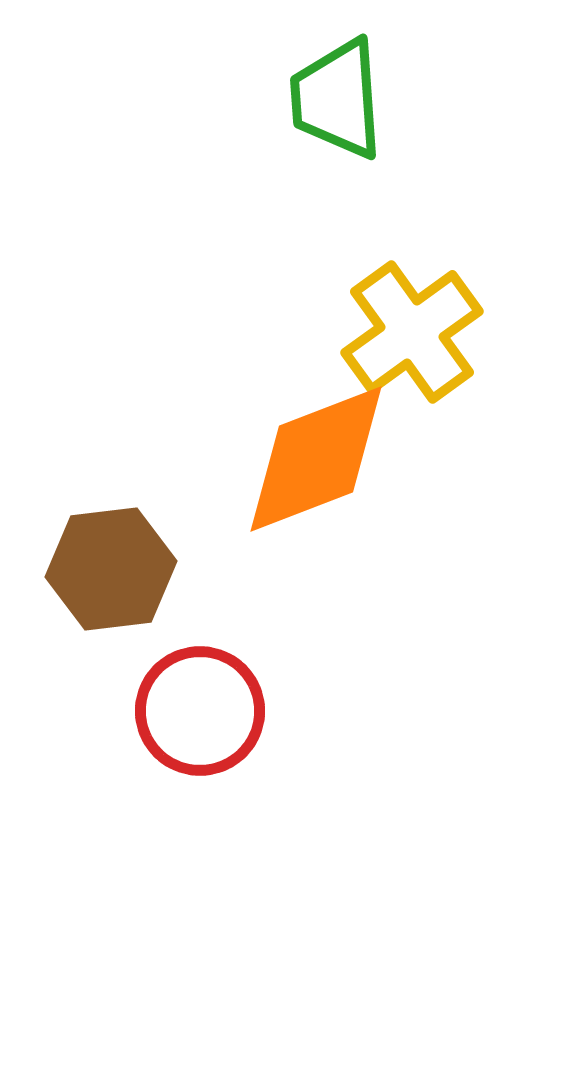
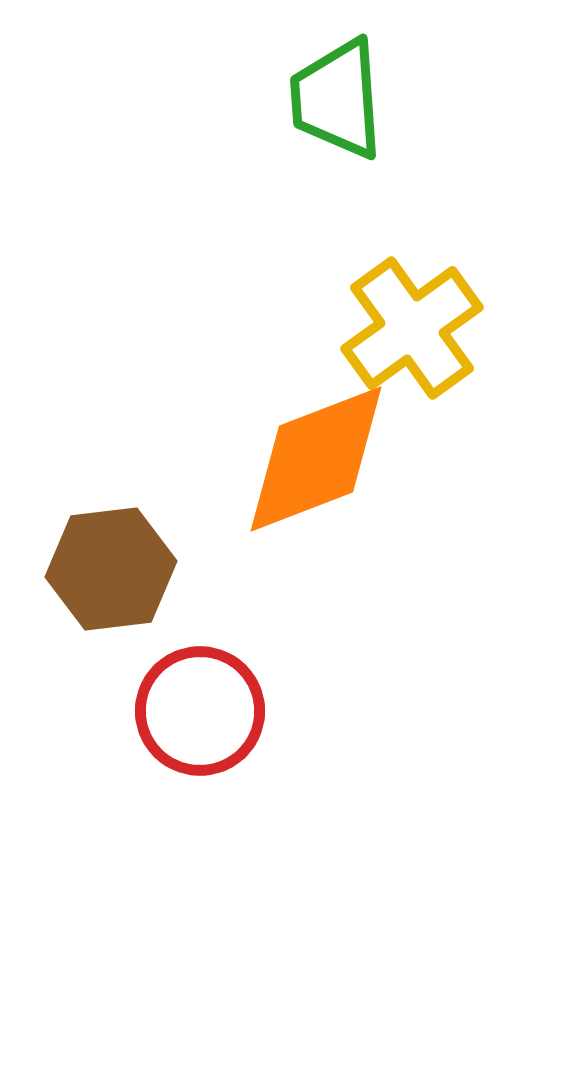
yellow cross: moved 4 px up
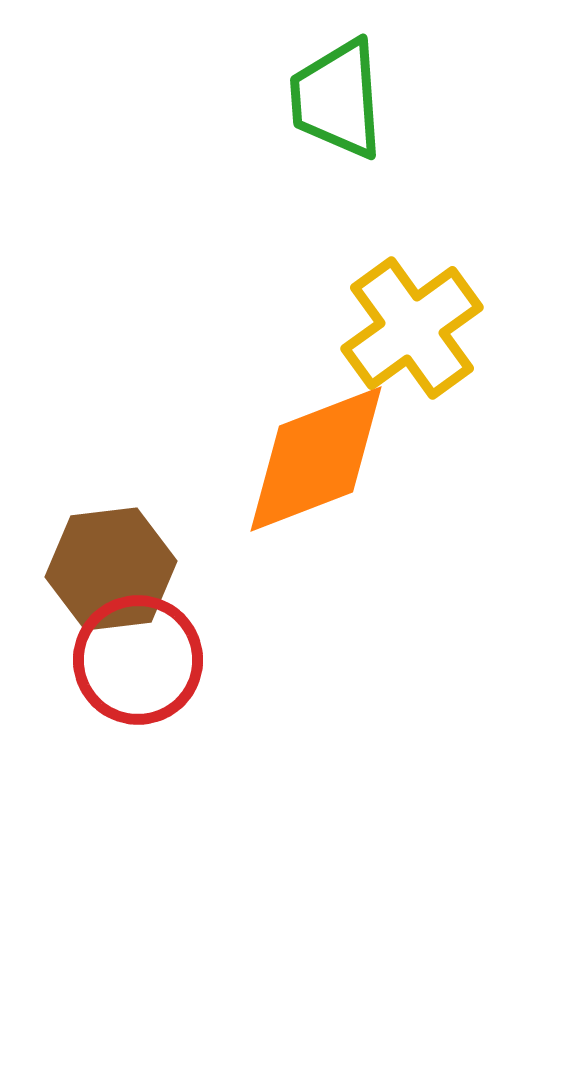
red circle: moved 62 px left, 51 px up
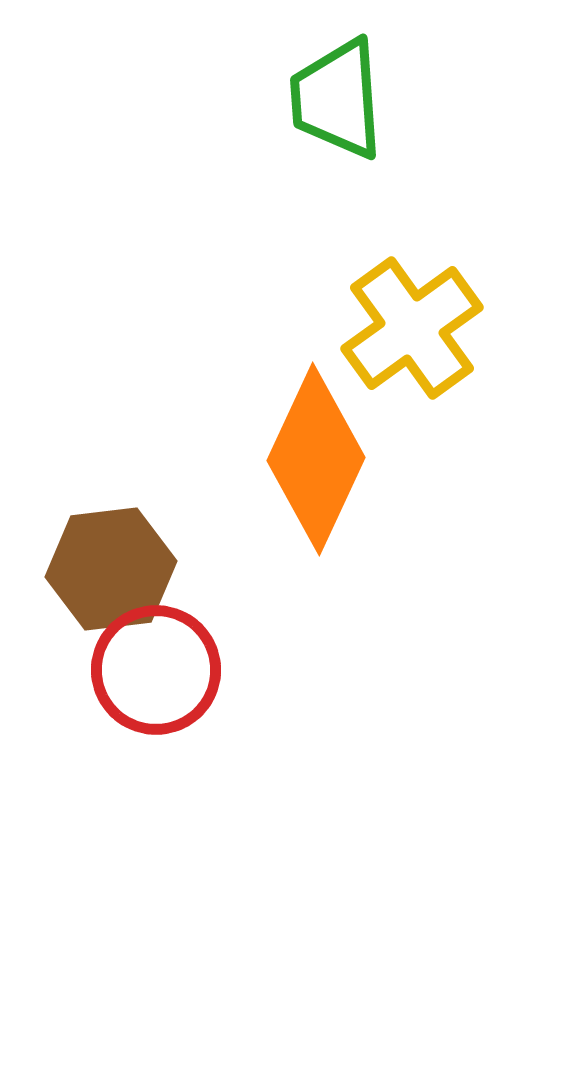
orange diamond: rotated 44 degrees counterclockwise
red circle: moved 18 px right, 10 px down
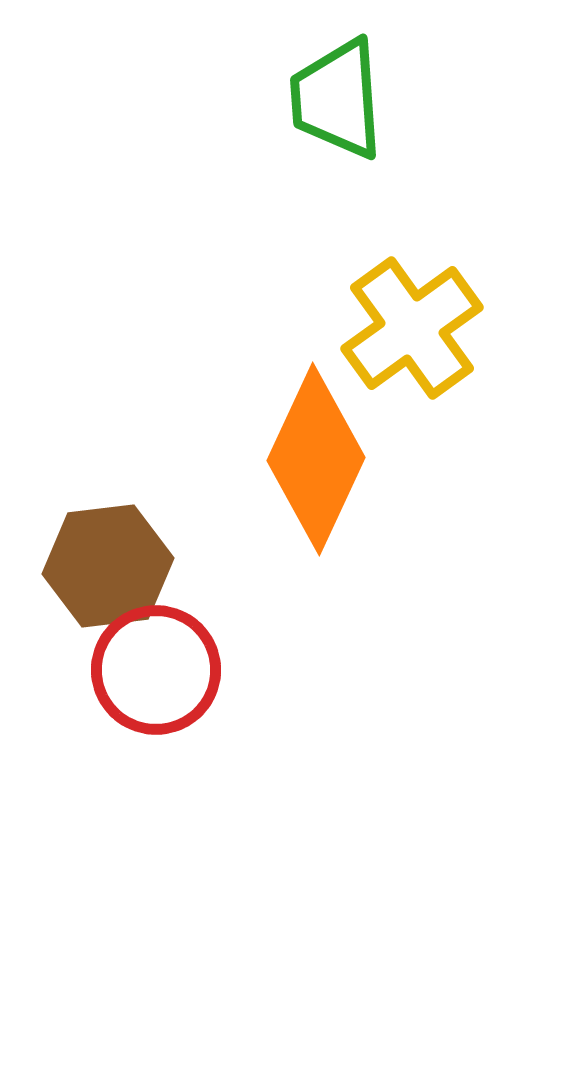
brown hexagon: moved 3 px left, 3 px up
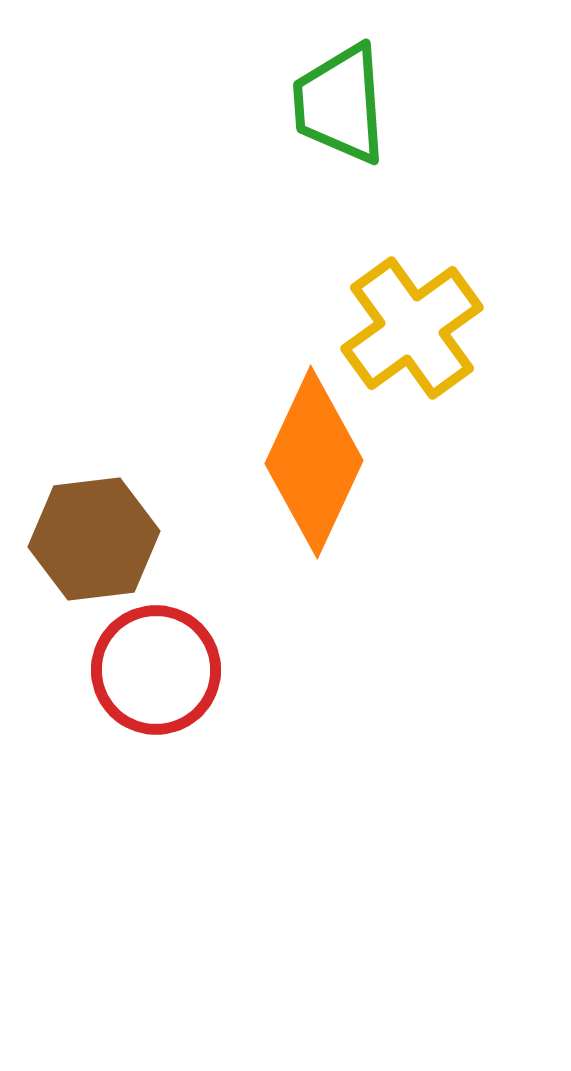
green trapezoid: moved 3 px right, 5 px down
orange diamond: moved 2 px left, 3 px down
brown hexagon: moved 14 px left, 27 px up
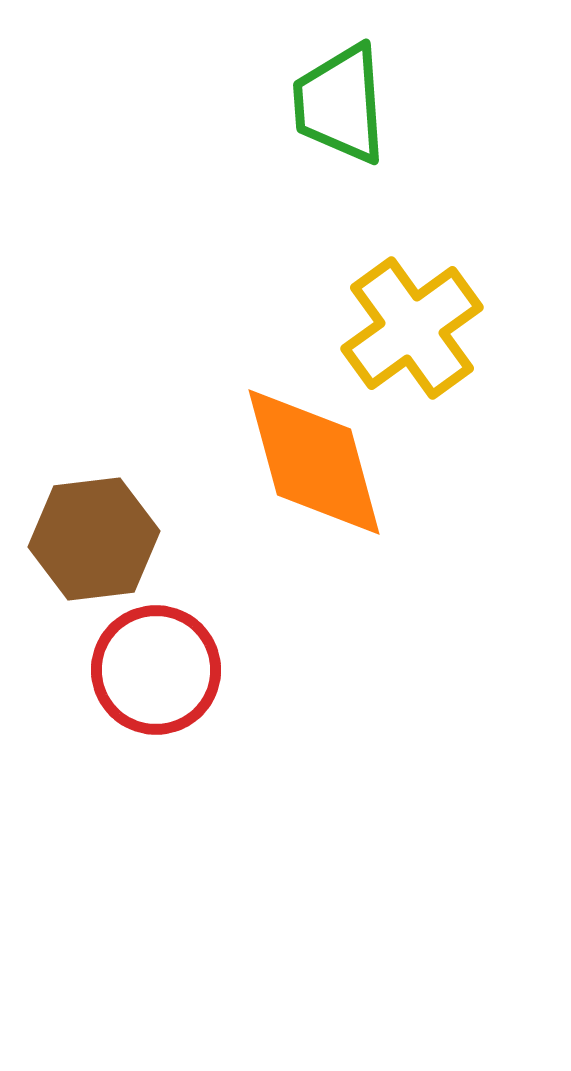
orange diamond: rotated 40 degrees counterclockwise
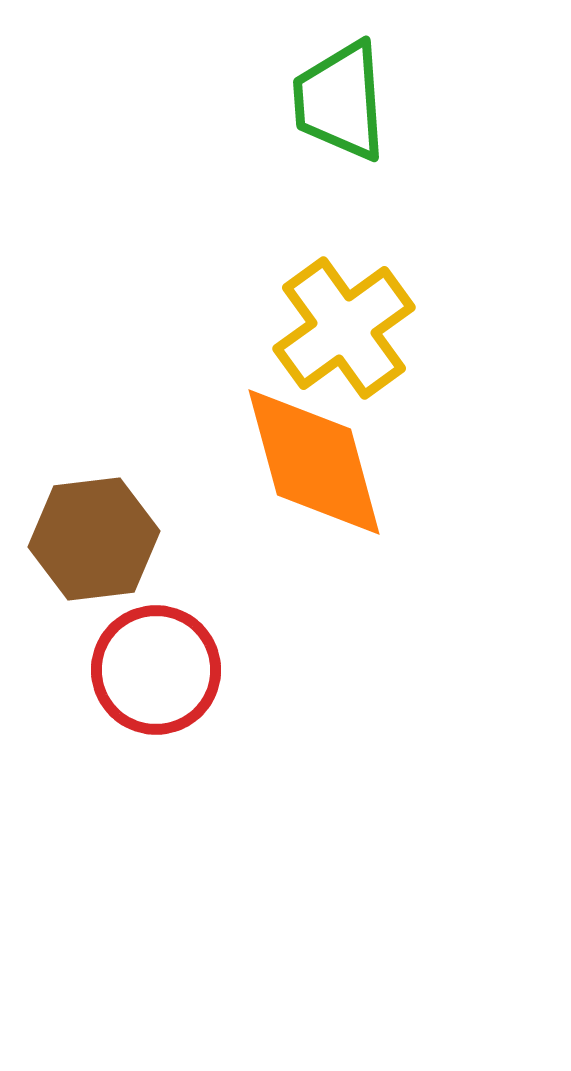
green trapezoid: moved 3 px up
yellow cross: moved 68 px left
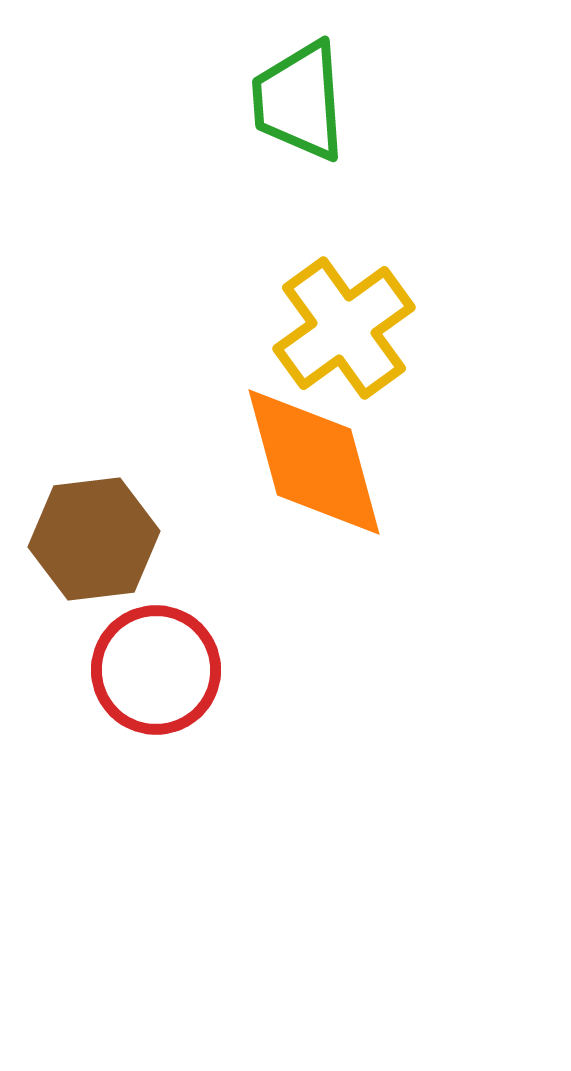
green trapezoid: moved 41 px left
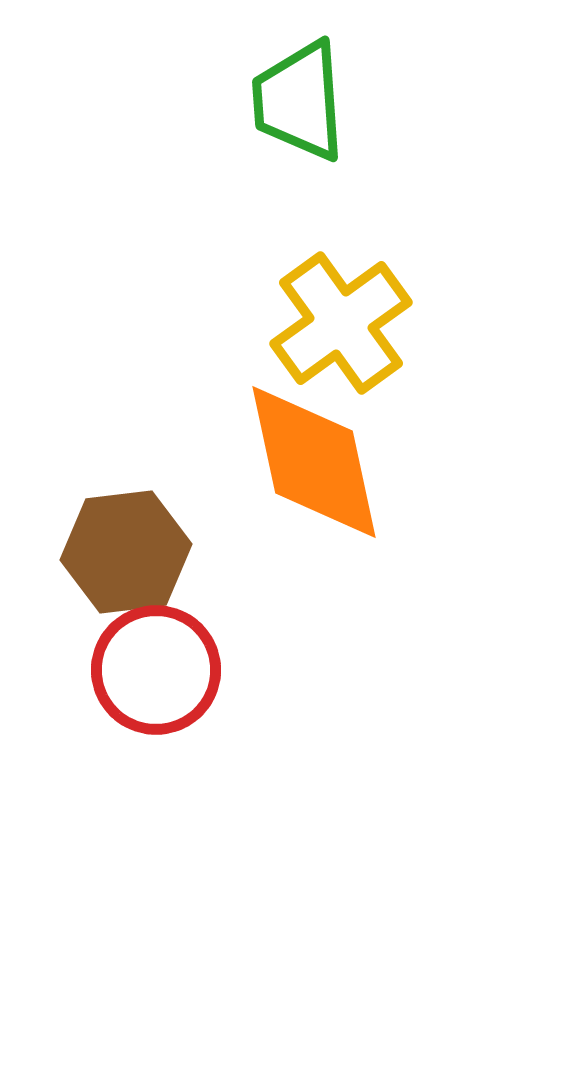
yellow cross: moved 3 px left, 5 px up
orange diamond: rotated 3 degrees clockwise
brown hexagon: moved 32 px right, 13 px down
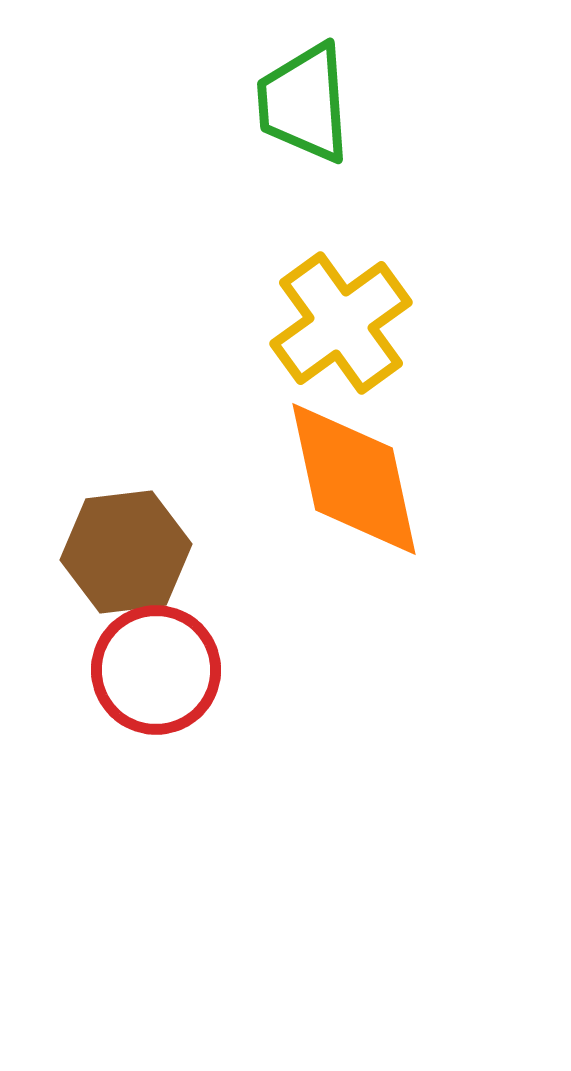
green trapezoid: moved 5 px right, 2 px down
orange diamond: moved 40 px right, 17 px down
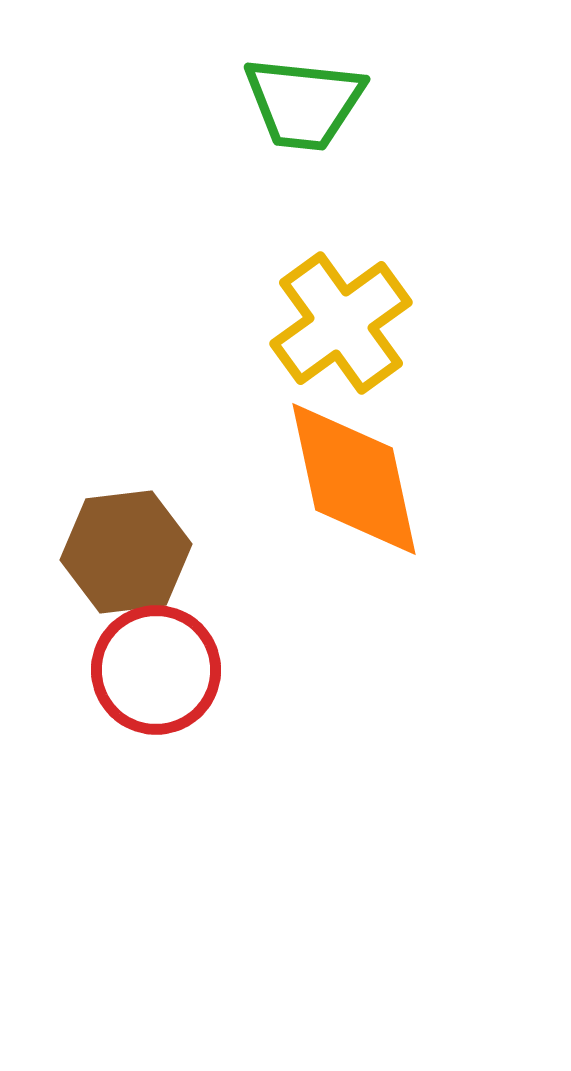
green trapezoid: rotated 80 degrees counterclockwise
